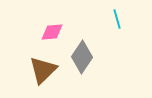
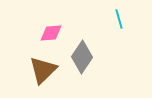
cyan line: moved 2 px right
pink diamond: moved 1 px left, 1 px down
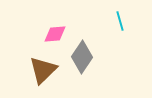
cyan line: moved 1 px right, 2 px down
pink diamond: moved 4 px right, 1 px down
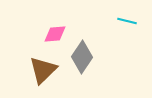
cyan line: moved 7 px right; rotated 60 degrees counterclockwise
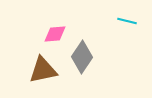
brown triangle: rotated 32 degrees clockwise
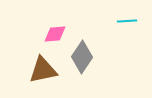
cyan line: rotated 18 degrees counterclockwise
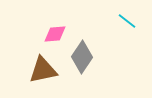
cyan line: rotated 42 degrees clockwise
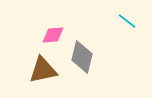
pink diamond: moved 2 px left, 1 px down
gray diamond: rotated 20 degrees counterclockwise
